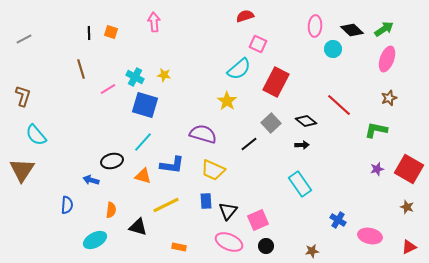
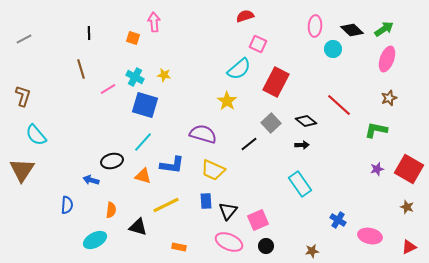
orange square at (111, 32): moved 22 px right, 6 px down
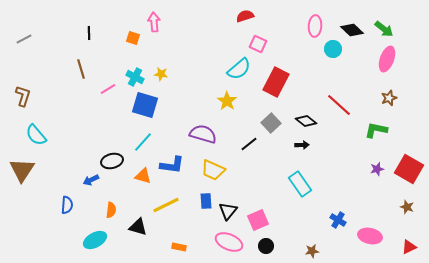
green arrow at (384, 29): rotated 72 degrees clockwise
yellow star at (164, 75): moved 3 px left, 1 px up
blue arrow at (91, 180): rotated 42 degrees counterclockwise
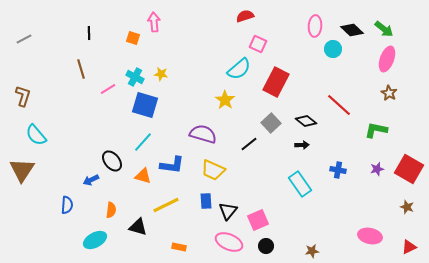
brown star at (389, 98): moved 5 px up; rotated 21 degrees counterclockwise
yellow star at (227, 101): moved 2 px left, 1 px up
black ellipse at (112, 161): rotated 65 degrees clockwise
blue cross at (338, 220): moved 50 px up; rotated 21 degrees counterclockwise
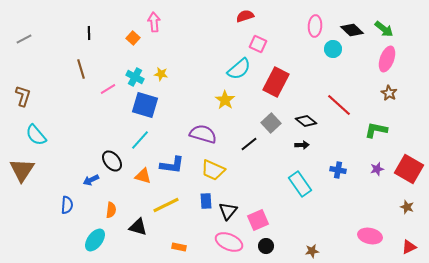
orange square at (133, 38): rotated 24 degrees clockwise
cyan line at (143, 142): moved 3 px left, 2 px up
cyan ellipse at (95, 240): rotated 25 degrees counterclockwise
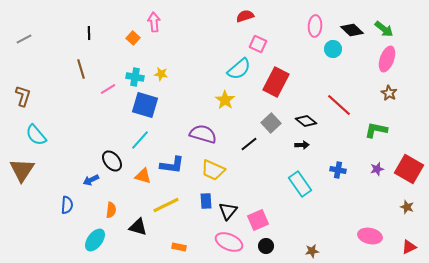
cyan cross at (135, 77): rotated 18 degrees counterclockwise
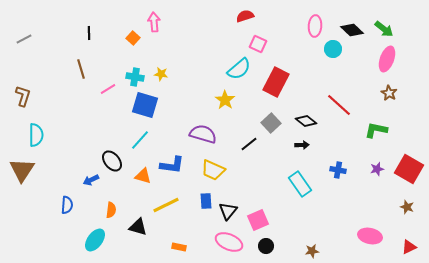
cyan semicircle at (36, 135): rotated 140 degrees counterclockwise
